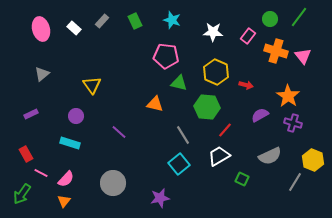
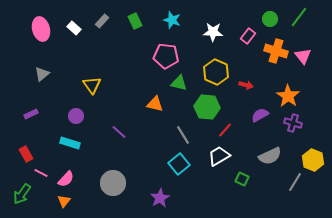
purple star at (160, 198): rotated 18 degrees counterclockwise
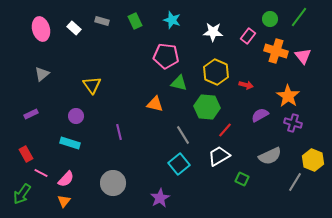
gray rectangle at (102, 21): rotated 64 degrees clockwise
purple line at (119, 132): rotated 35 degrees clockwise
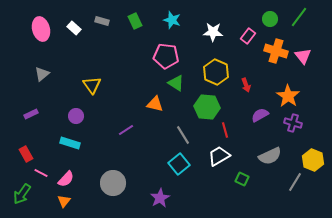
green triangle at (179, 83): moved 3 px left; rotated 18 degrees clockwise
red arrow at (246, 85): rotated 56 degrees clockwise
red line at (225, 130): rotated 56 degrees counterclockwise
purple line at (119, 132): moved 7 px right, 2 px up; rotated 70 degrees clockwise
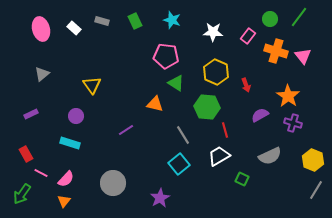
gray line at (295, 182): moved 21 px right, 8 px down
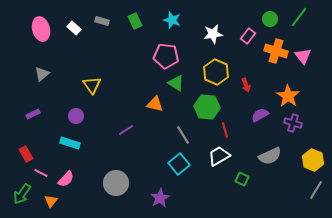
white star at (213, 32): moved 2 px down; rotated 12 degrees counterclockwise
purple rectangle at (31, 114): moved 2 px right
gray circle at (113, 183): moved 3 px right
orange triangle at (64, 201): moved 13 px left
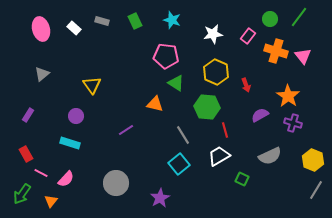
purple rectangle at (33, 114): moved 5 px left, 1 px down; rotated 32 degrees counterclockwise
